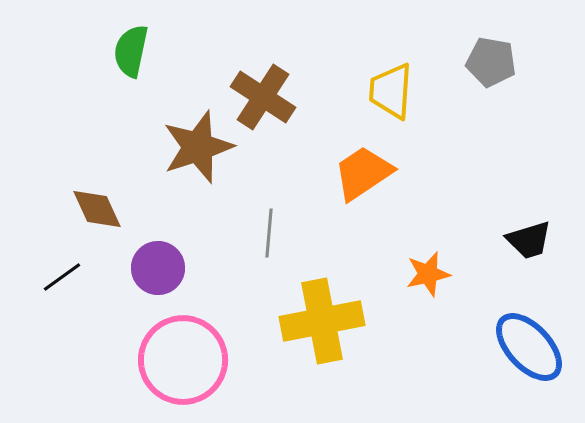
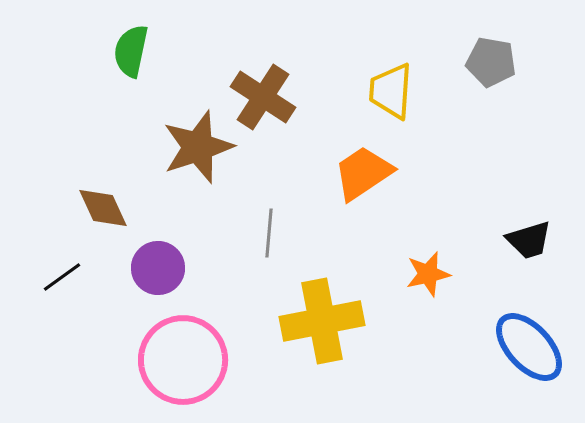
brown diamond: moved 6 px right, 1 px up
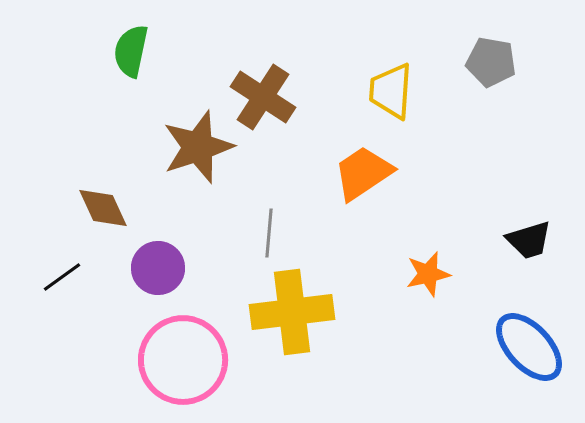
yellow cross: moved 30 px left, 9 px up; rotated 4 degrees clockwise
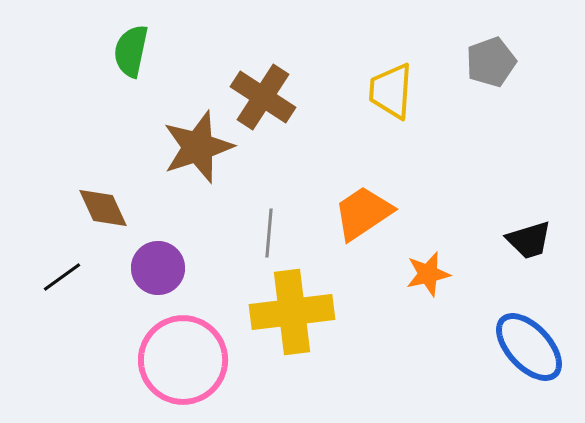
gray pentagon: rotated 30 degrees counterclockwise
orange trapezoid: moved 40 px down
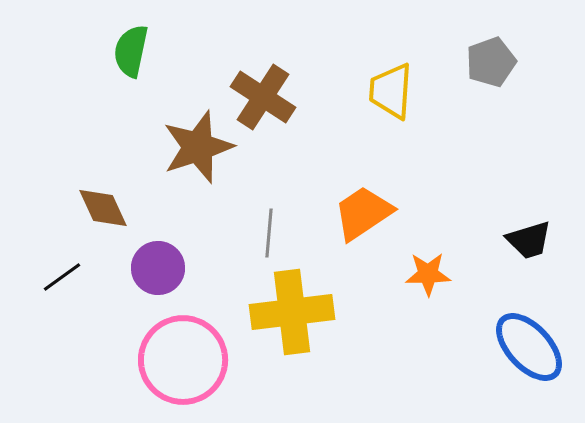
orange star: rotated 12 degrees clockwise
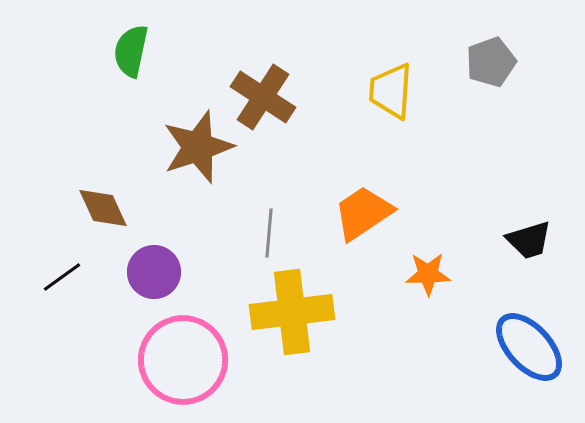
purple circle: moved 4 px left, 4 px down
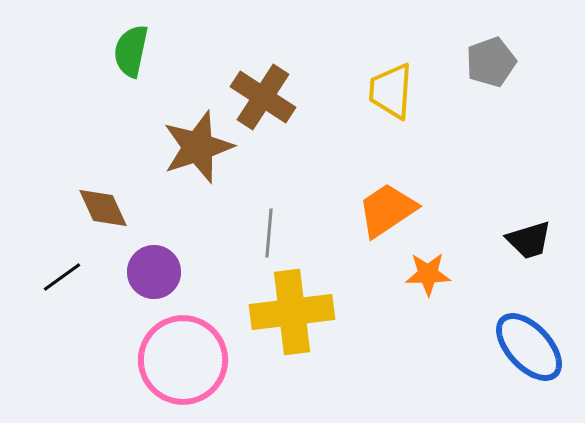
orange trapezoid: moved 24 px right, 3 px up
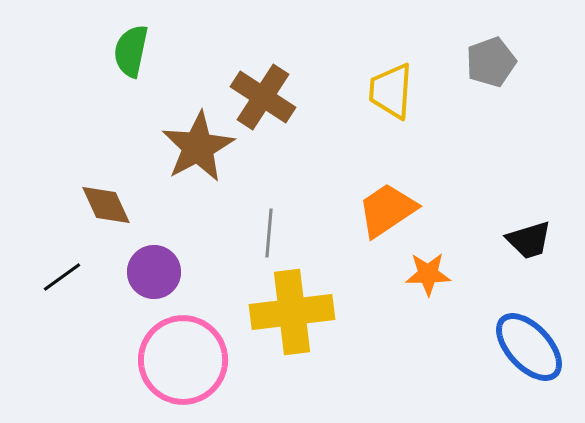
brown star: rotated 10 degrees counterclockwise
brown diamond: moved 3 px right, 3 px up
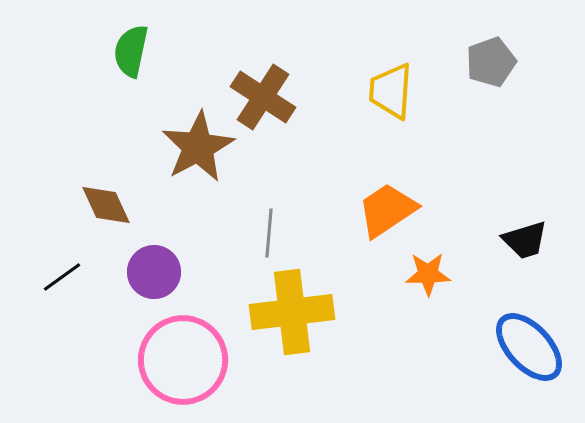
black trapezoid: moved 4 px left
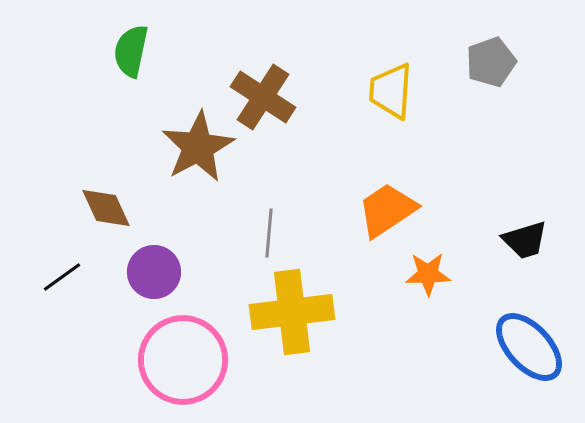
brown diamond: moved 3 px down
